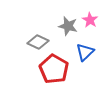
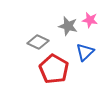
pink star: rotated 21 degrees counterclockwise
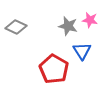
gray diamond: moved 22 px left, 15 px up
blue triangle: moved 3 px left, 1 px up; rotated 18 degrees counterclockwise
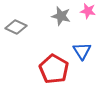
pink star: moved 2 px left, 9 px up
gray star: moved 7 px left, 10 px up
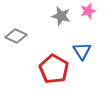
pink star: rotated 28 degrees counterclockwise
gray diamond: moved 9 px down
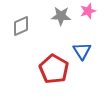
gray star: rotated 12 degrees counterclockwise
gray diamond: moved 5 px right, 10 px up; rotated 50 degrees counterclockwise
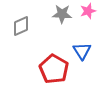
gray star: moved 1 px right, 2 px up
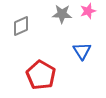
red pentagon: moved 13 px left, 6 px down
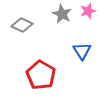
gray star: rotated 24 degrees clockwise
gray diamond: moved 1 px right, 1 px up; rotated 50 degrees clockwise
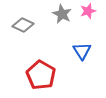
gray diamond: moved 1 px right
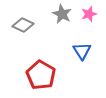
pink star: moved 1 px right, 3 px down
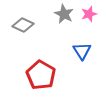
gray star: moved 2 px right
